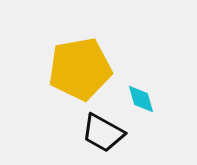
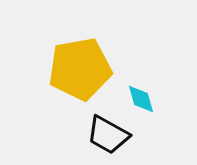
black trapezoid: moved 5 px right, 2 px down
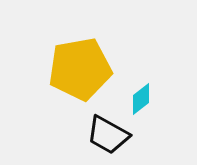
cyan diamond: rotated 68 degrees clockwise
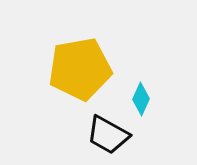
cyan diamond: rotated 28 degrees counterclockwise
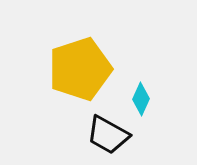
yellow pentagon: rotated 8 degrees counterclockwise
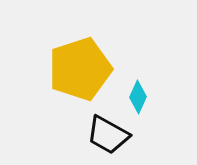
cyan diamond: moved 3 px left, 2 px up
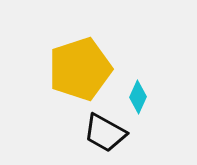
black trapezoid: moved 3 px left, 2 px up
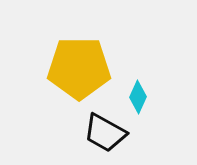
yellow pentagon: moved 1 px left, 1 px up; rotated 18 degrees clockwise
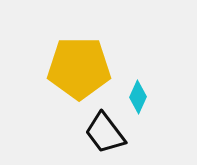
black trapezoid: rotated 24 degrees clockwise
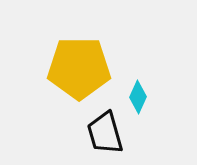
black trapezoid: rotated 21 degrees clockwise
